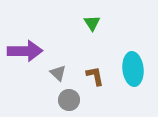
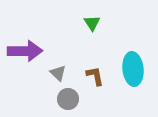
gray circle: moved 1 px left, 1 px up
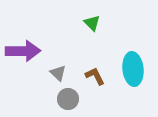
green triangle: rotated 12 degrees counterclockwise
purple arrow: moved 2 px left
brown L-shape: rotated 15 degrees counterclockwise
